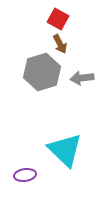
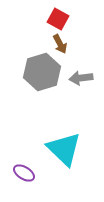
gray arrow: moved 1 px left
cyan triangle: moved 1 px left, 1 px up
purple ellipse: moved 1 px left, 2 px up; rotated 40 degrees clockwise
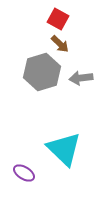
brown arrow: rotated 18 degrees counterclockwise
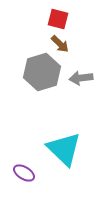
red square: rotated 15 degrees counterclockwise
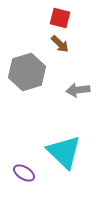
red square: moved 2 px right, 1 px up
gray hexagon: moved 15 px left
gray arrow: moved 3 px left, 12 px down
cyan triangle: moved 3 px down
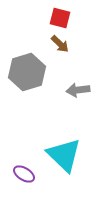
cyan triangle: moved 3 px down
purple ellipse: moved 1 px down
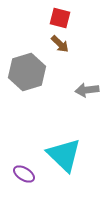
gray arrow: moved 9 px right
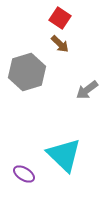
red square: rotated 20 degrees clockwise
gray arrow: rotated 30 degrees counterclockwise
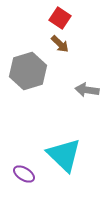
gray hexagon: moved 1 px right, 1 px up
gray arrow: rotated 45 degrees clockwise
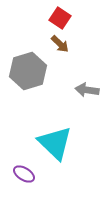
cyan triangle: moved 9 px left, 12 px up
